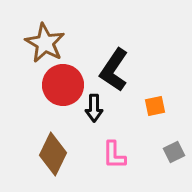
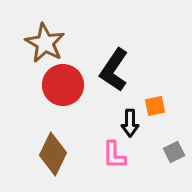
black arrow: moved 36 px right, 15 px down
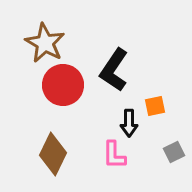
black arrow: moved 1 px left
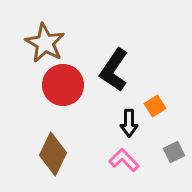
orange square: rotated 20 degrees counterclockwise
pink L-shape: moved 10 px right, 5 px down; rotated 136 degrees clockwise
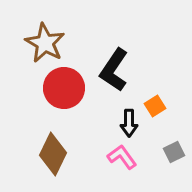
red circle: moved 1 px right, 3 px down
pink L-shape: moved 2 px left, 3 px up; rotated 8 degrees clockwise
